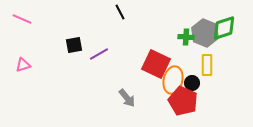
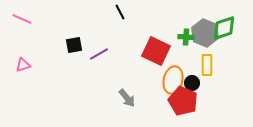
red square: moved 13 px up
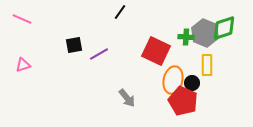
black line: rotated 63 degrees clockwise
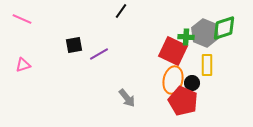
black line: moved 1 px right, 1 px up
red square: moved 17 px right
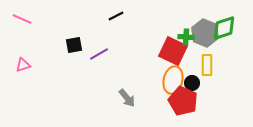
black line: moved 5 px left, 5 px down; rotated 28 degrees clockwise
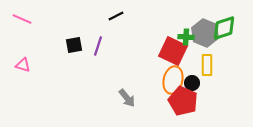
purple line: moved 1 px left, 8 px up; rotated 42 degrees counterclockwise
pink triangle: rotated 35 degrees clockwise
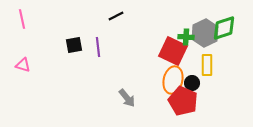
pink line: rotated 54 degrees clockwise
gray hexagon: rotated 12 degrees clockwise
purple line: moved 1 px down; rotated 24 degrees counterclockwise
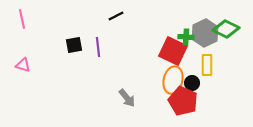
green diamond: moved 2 px right, 1 px down; rotated 44 degrees clockwise
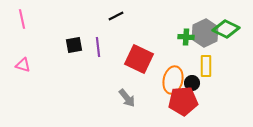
red square: moved 34 px left, 8 px down
yellow rectangle: moved 1 px left, 1 px down
red pentagon: rotated 28 degrees counterclockwise
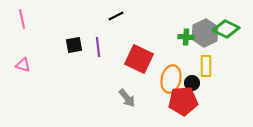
orange ellipse: moved 2 px left, 1 px up
